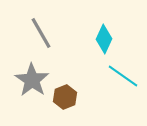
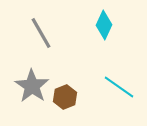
cyan diamond: moved 14 px up
cyan line: moved 4 px left, 11 px down
gray star: moved 6 px down
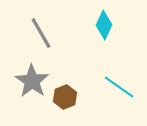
gray star: moved 5 px up
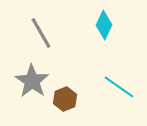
brown hexagon: moved 2 px down
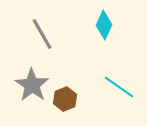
gray line: moved 1 px right, 1 px down
gray star: moved 4 px down
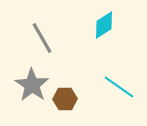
cyan diamond: rotated 32 degrees clockwise
gray line: moved 4 px down
brown hexagon: rotated 20 degrees clockwise
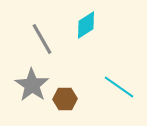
cyan diamond: moved 18 px left
gray line: moved 1 px down
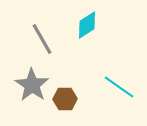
cyan diamond: moved 1 px right
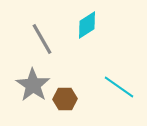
gray star: moved 1 px right
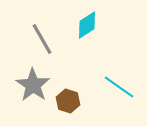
brown hexagon: moved 3 px right, 2 px down; rotated 20 degrees clockwise
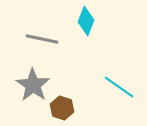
cyan diamond: moved 1 px left, 4 px up; rotated 36 degrees counterclockwise
gray line: rotated 48 degrees counterclockwise
brown hexagon: moved 6 px left, 7 px down
